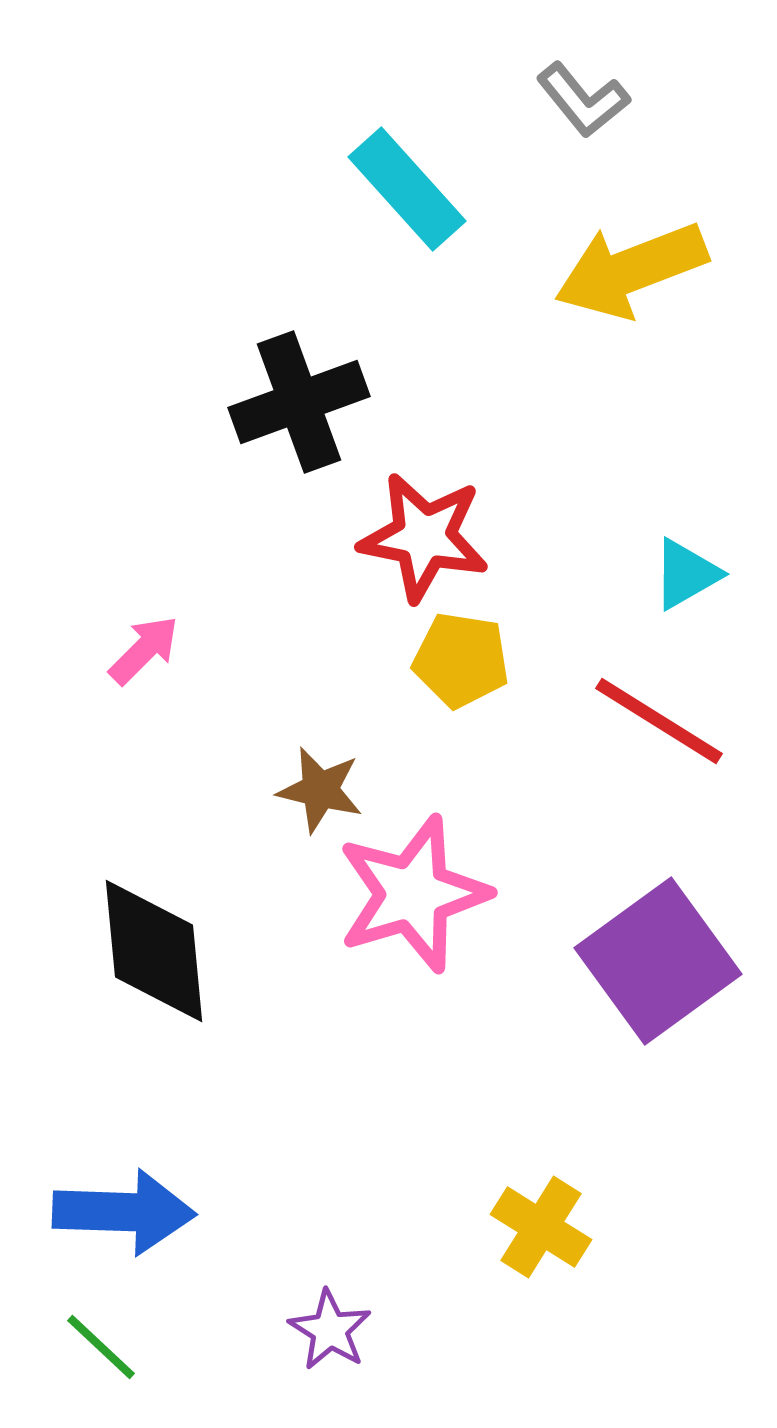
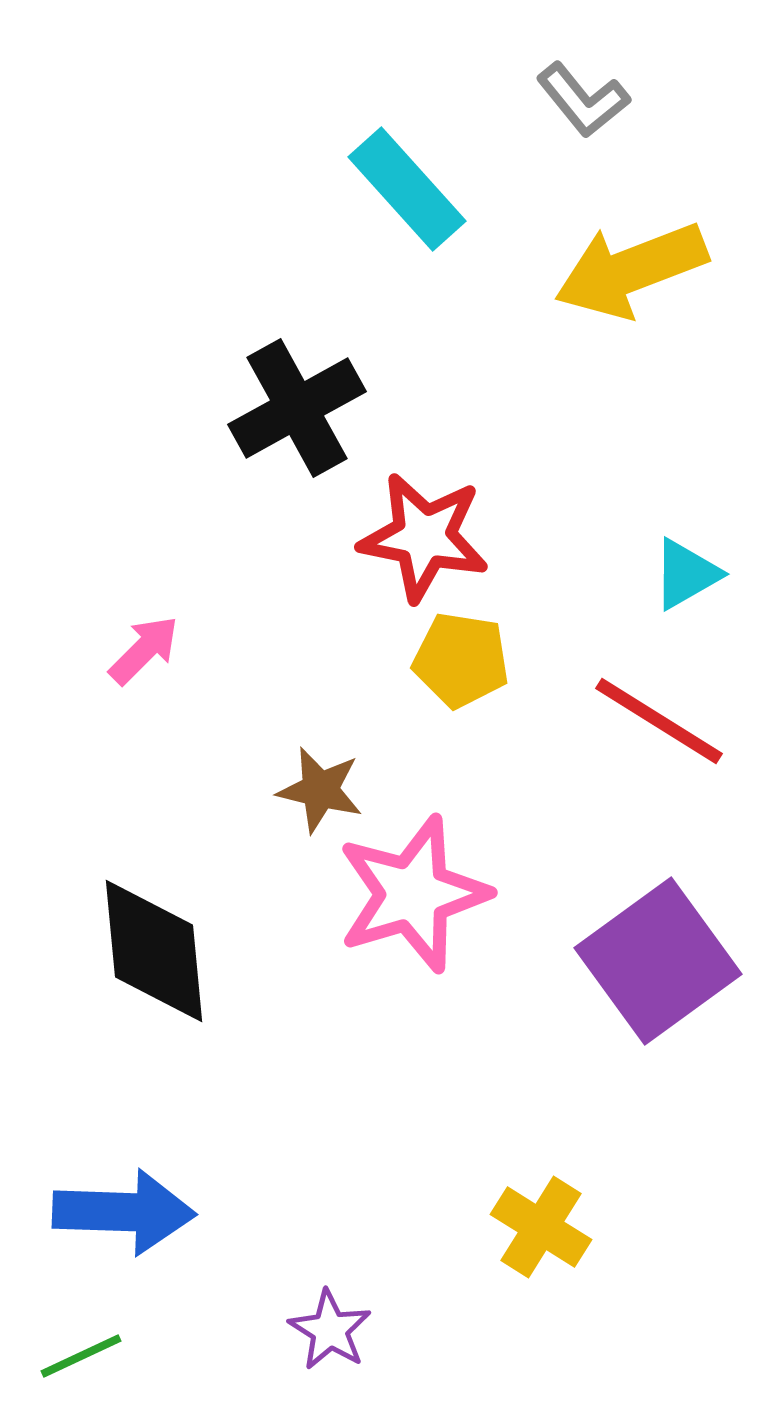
black cross: moved 2 px left, 6 px down; rotated 9 degrees counterclockwise
green line: moved 20 px left, 9 px down; rotated 68 degrees counterclockwise
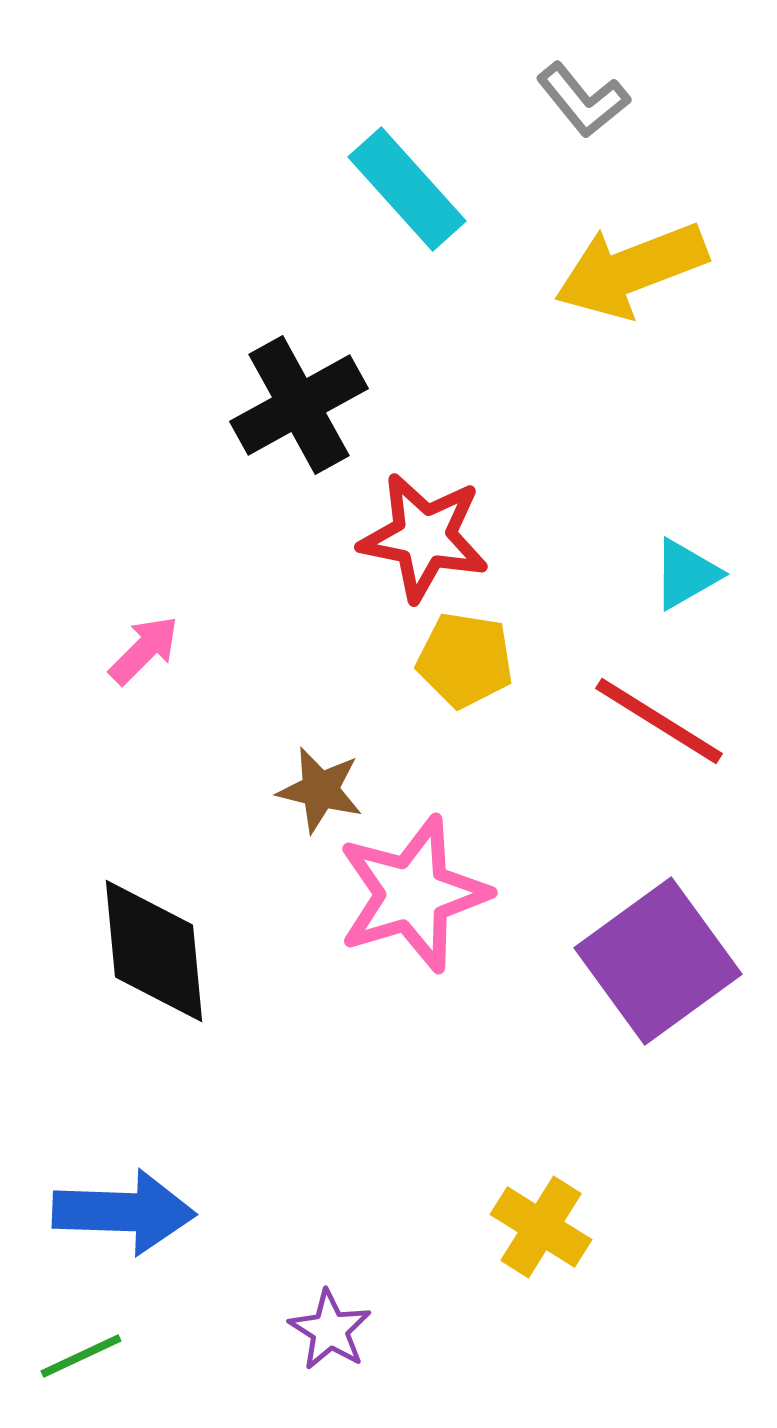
black cross: moved 2 px right, 3 px up
yellow pentagon: moved 4 px right
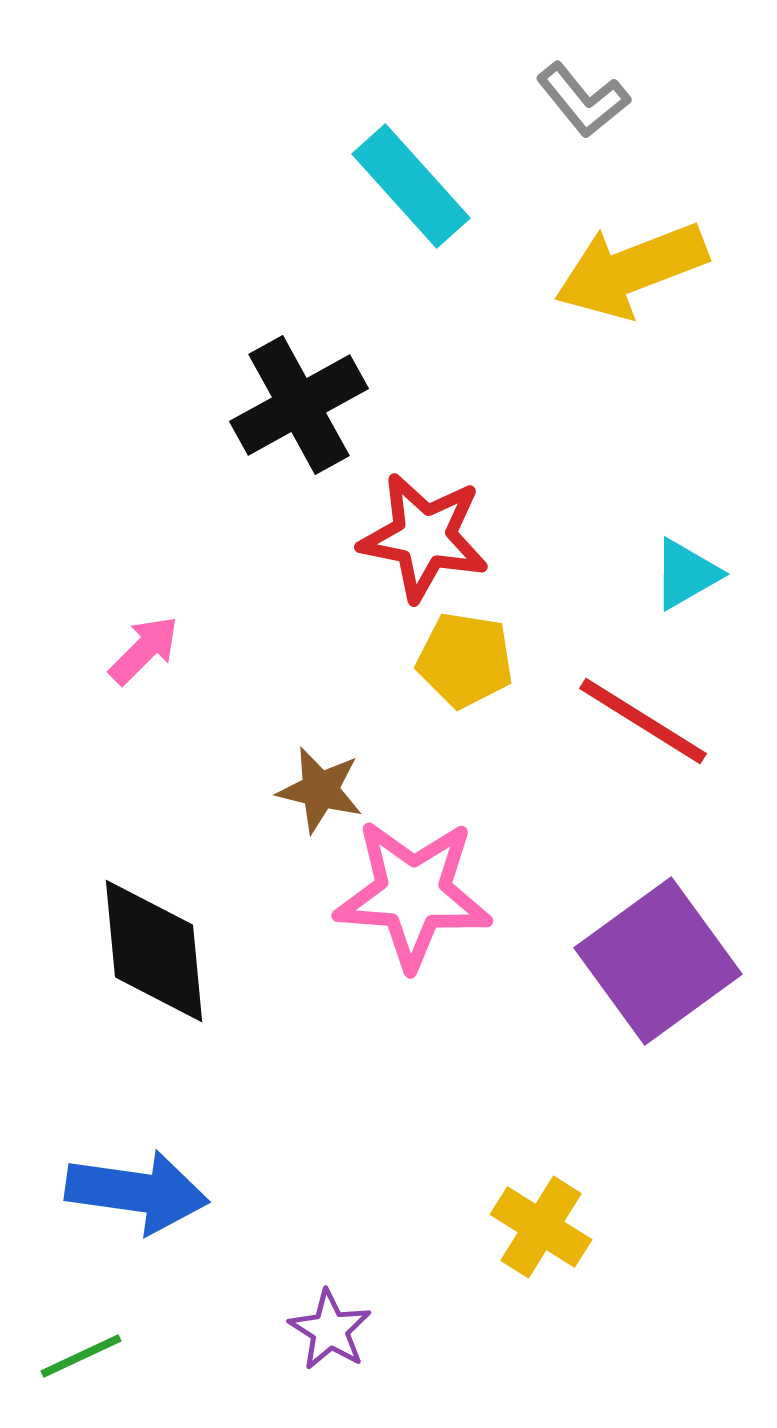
cyan rectangle: moved 4 px right, 3 px up
red line: moved 16 px left
pink star: rotated 21 degrees clockwise
blue arrow: moved 13 px right, 20 px up; rotated 6 degrees clockwise
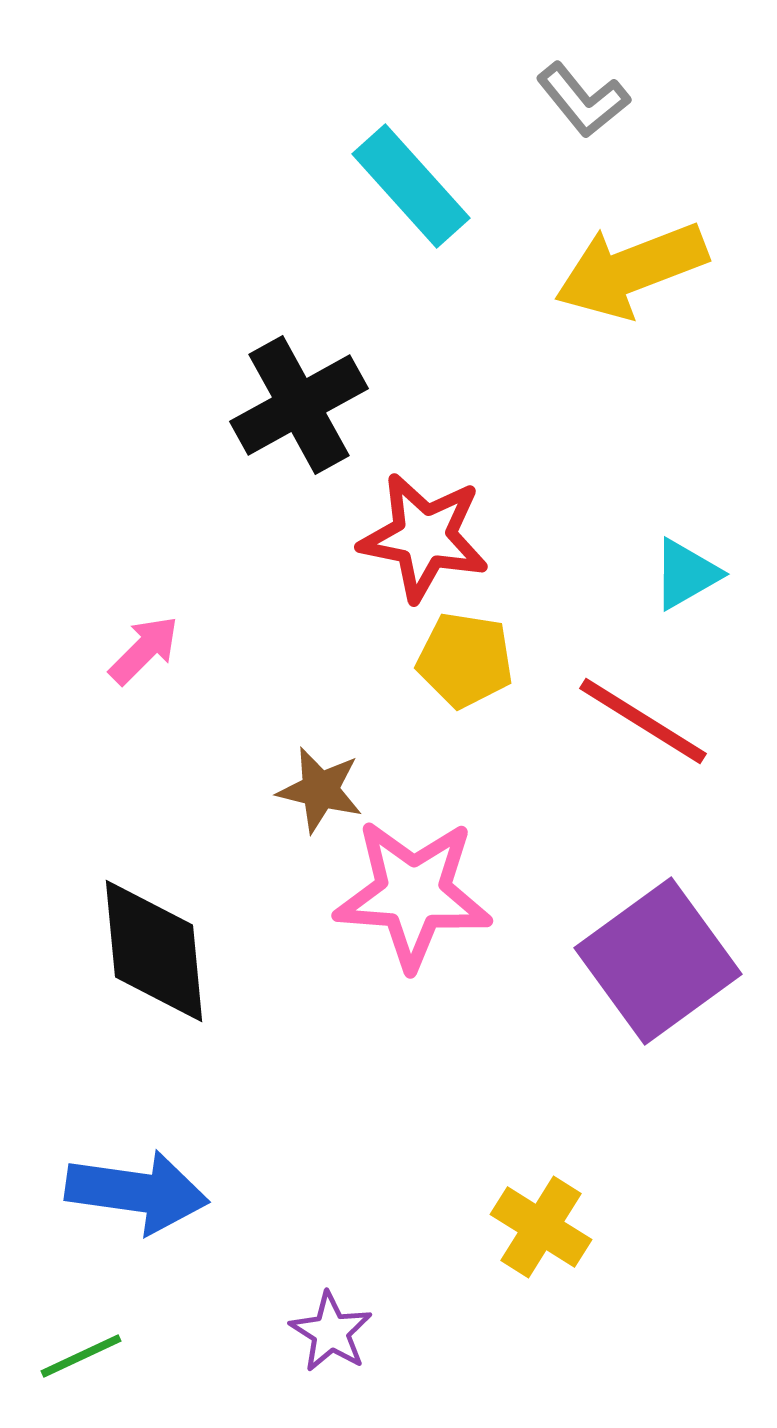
purple star: moved 1 px right, 2 px down
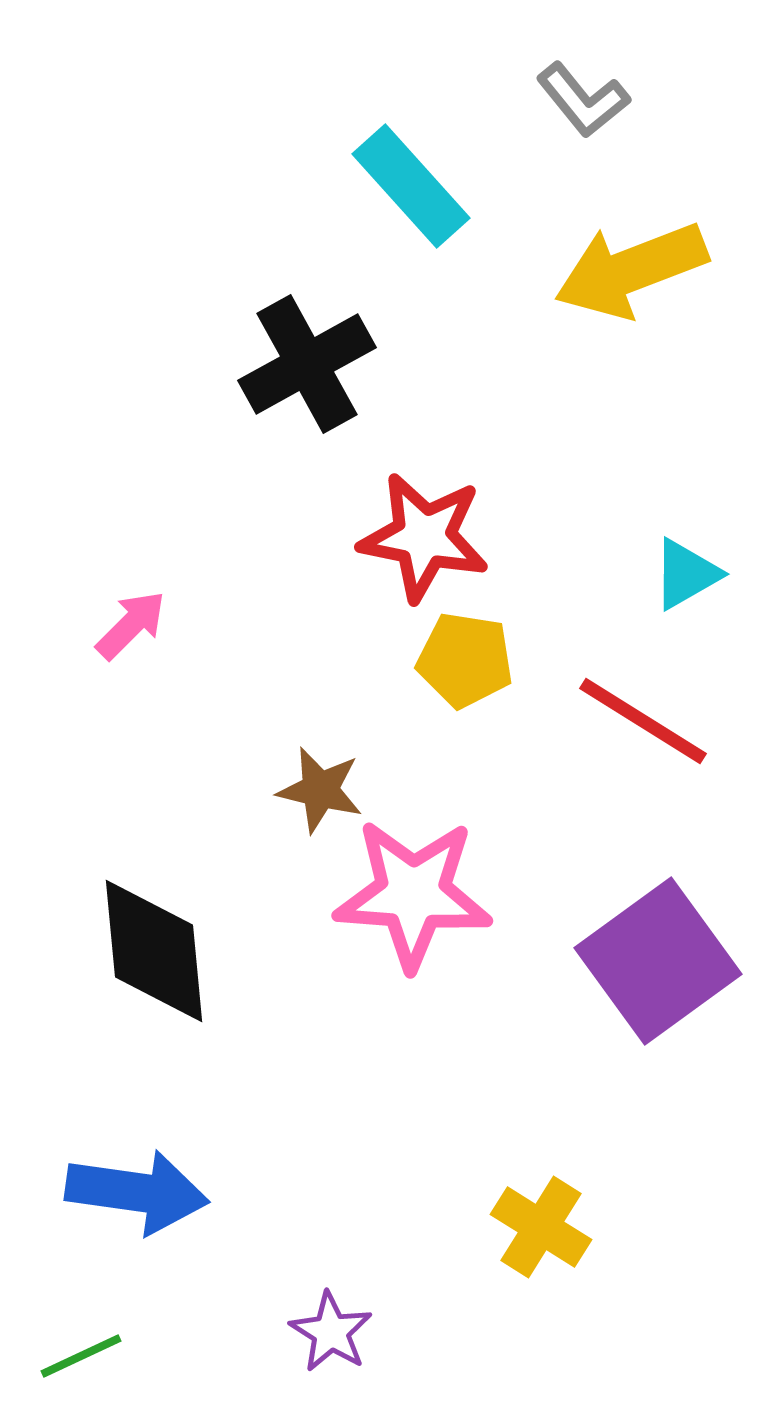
black cross: moved 8 px right, 41 px up
pink arrow: moved 13 px left, 25 px up
